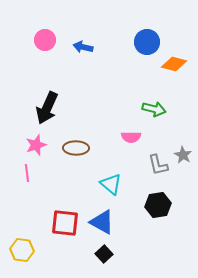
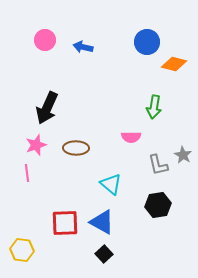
green arrow: moved 2 px up; rotated 85 degrees clockwise
red square: rotated 8 degrees counterclockwise
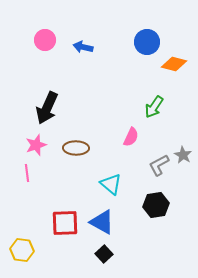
green arrow: rotated 25 degrees clockwise
pink semicircle: rotated 66 degrees counterclockwise
gray L-shape: moved 1 px right; rotated 75 degrees clockwise
black hexagon: moved 2 px left
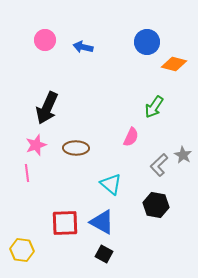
gray L-shape: rotated 15 degrees counterclockwise
black hexagon: rotated 20 degrees clockwise
black square: rotated 18 degrees counterclockwise
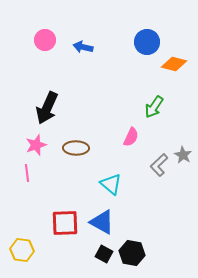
black hexagon: moved 24 px left, 48 px down
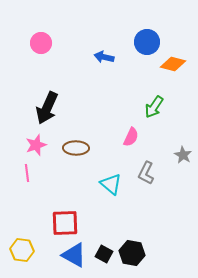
pink circle: moved 4 px left, 3 px down
blue arrow: moved 21 px right, 10 px down
orange diamond: moved 1 px left
gray L-shape: moved 13 px left, 8 px down; rotated 20 degrees counterclockwise
blue triangle: moved 28 px left, 33 px down
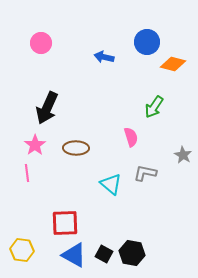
pink semicircle: rotated 42 degrees counterclockwise
pink star: moved 1 px left; rotated 15 degrees counterclockwise
gray L-shape: moved 1 px left; rotated 75 degrees clockwise
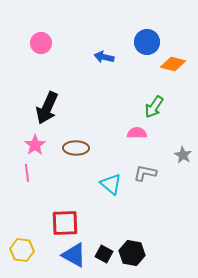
pink semicircle: moved 6 px right, 4 px up; rotated 72 degrees counterclockwise
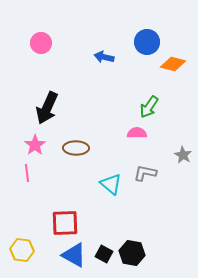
green arrow: moved 5 px left
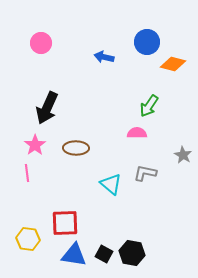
green arrow: moved 1 px up
yellow hexagon: moved 6 px right, 11 px up
blue triangle: rotated 20 degrees counterclockwise
